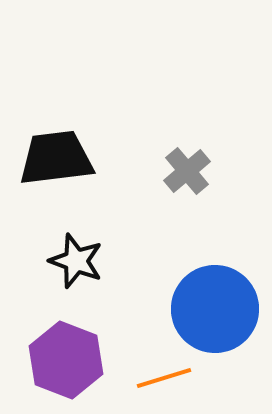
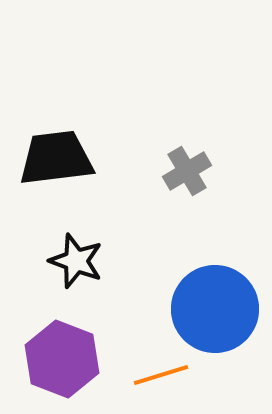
gray cross: rotated 9 degrees clockwise
purple hexagon: moved 4 px left, 1 px up
orange line: moved 3 px left, 3 px up
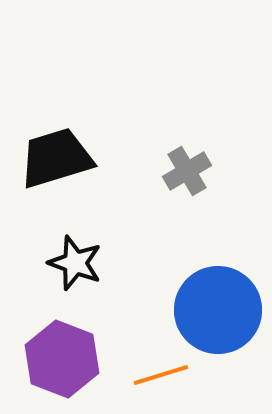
black trapezoid: rotated 10 degrees counterclockwise
black star: moved 1 px left, 2 px down
blue circle: moved 3 px right, 1 px down
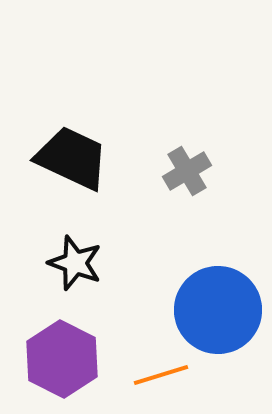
black trapezoid: moved 16 px right; rotated 42 degrees clockwise
purple hexagon: rotated 6 degrees clockwise
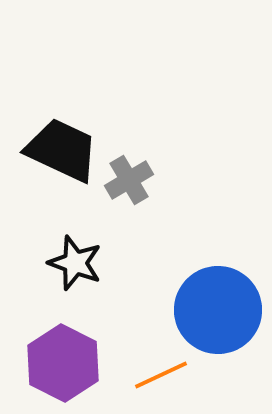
black trapezoid: moved 10 px left, 8 px up
gray cross: moved 58 px left, 9 px down
purple hexagon: moved 1 px right, 4 px down
orange line: rotated 8 degrees counterclockwise
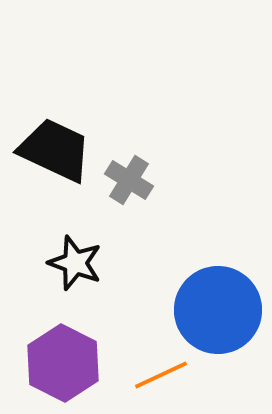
black trapezoid: moved 7 px left
gray cross: rotated 27 degrees counterclockwise
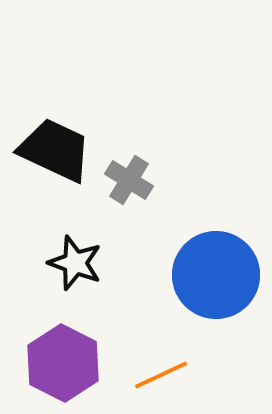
blue circle: moved 2 px left, 35 px up
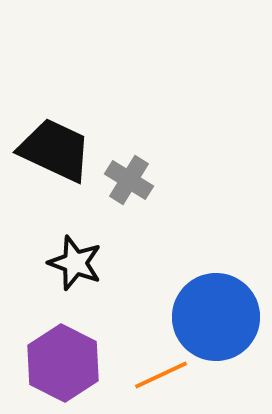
blue circle: moved 42 px down
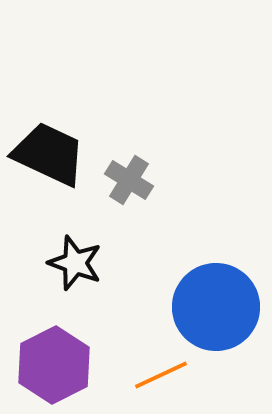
black trapezoid: moved 6 px left, 4 px down
blue circle: moved 10 px up
purple hexagon: moved 9 px left, 2 px down; rotated 6 degrees clockwise
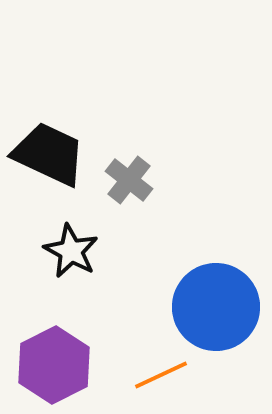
gray cross: rotated 6 degrees clockwise
black star: moved 4 px left, 12 px up; rotated 8 degrees clockwise
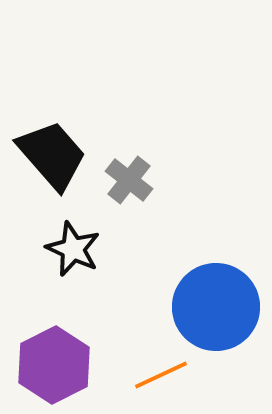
black trapezoid: moved 3 px right, 1 px down; rotated 24 degrees clockwise
black star: moved 2 px right, 2 px up; rotated 4 degrees counterclockwise
